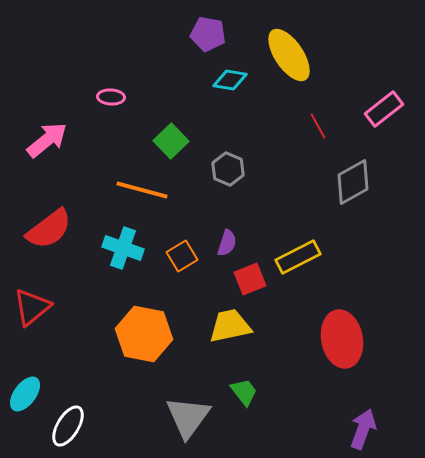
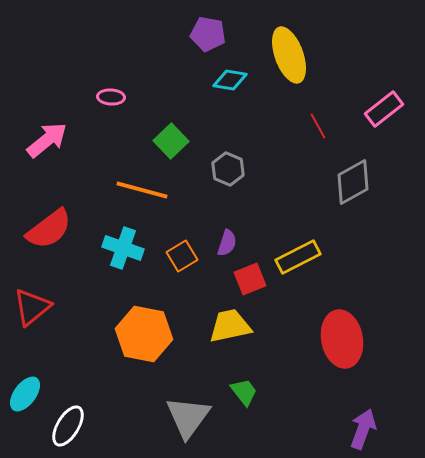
yellow ellipse: rotated 14 degrees clockwise
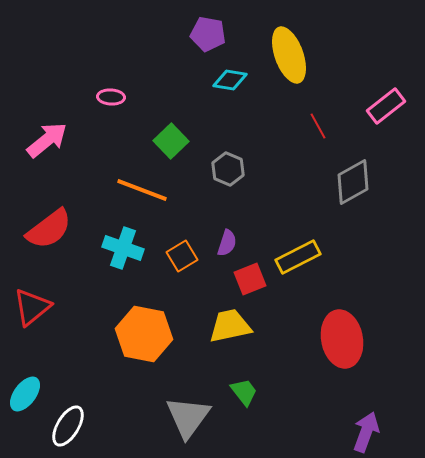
pink rectangle: moved 2 px right, 3 px up
orange line: rotated 6 degrees clockwise
purple arrow: moved 3 px right, 3 px down
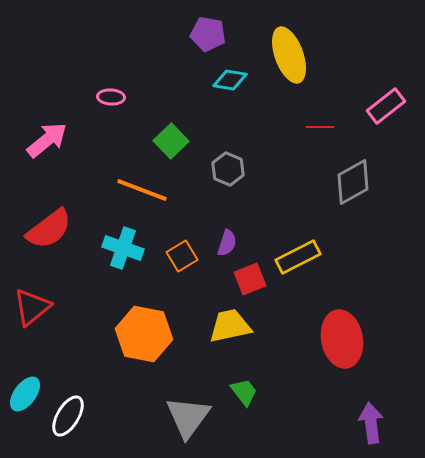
red line: moved 2 px right, 1 px down; rotated 60 degrees counterclockwise
white ellipse: moved 10 px up
purple arrow: moved 5 px right, 9 px up; rotated 27 degrees counterclockwise
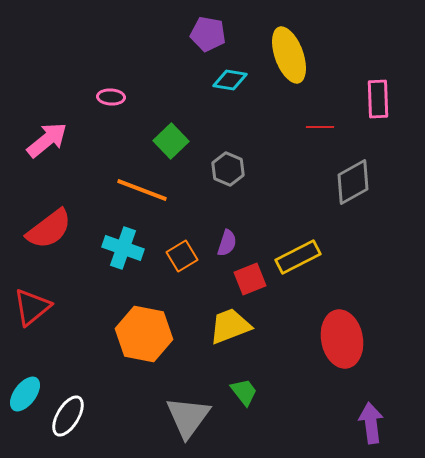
pink rectangle: moved 8 px left, 7 px up; rotated 54 degrees counterclockwise
yellow trapezoid: rotated 9 degrees counterclockwise
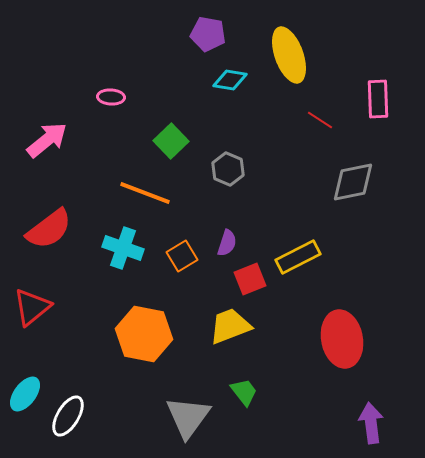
red line: moved 7 px up; rotated 32 degrees clockwise
gray diamond: rotated 18 degrees clockwise
orange line: moved 3 px right, 3 px down
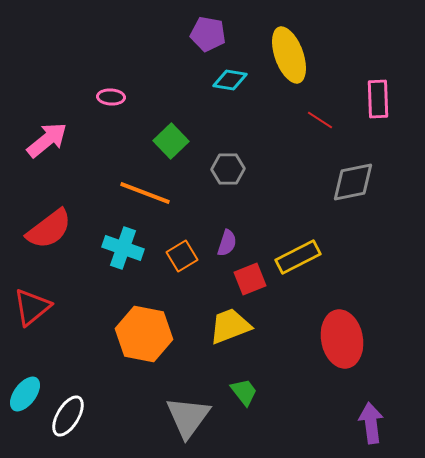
gray hexagon: rotated 24 degrees counterclockwise
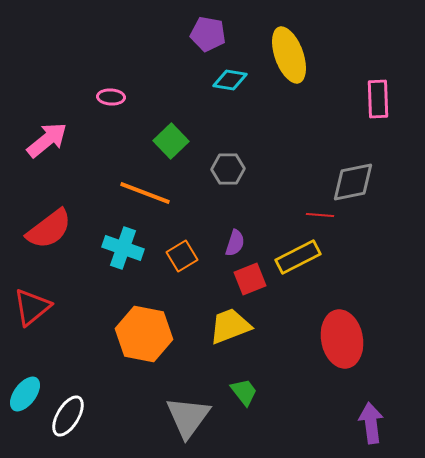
red line: moved 95 px down; rotated 28 degrees counterclockwise
purple semicircle: moved 8 px right
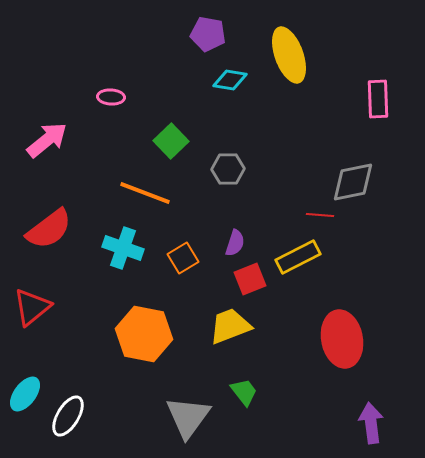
orange square: moved 1 px right, 2 px down
